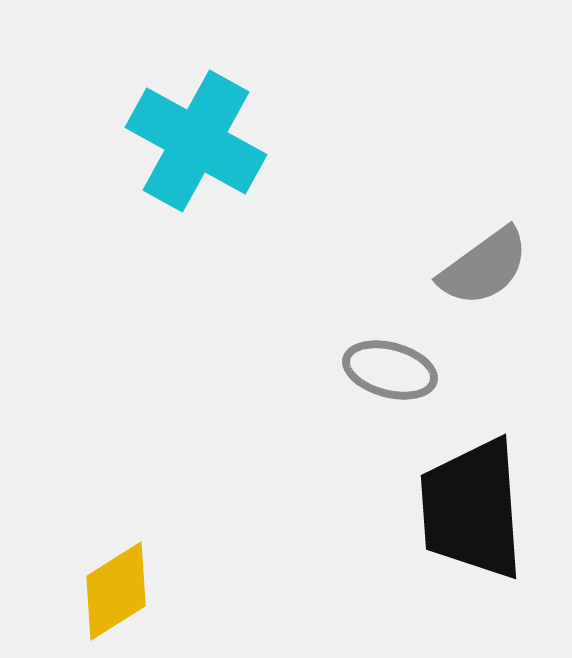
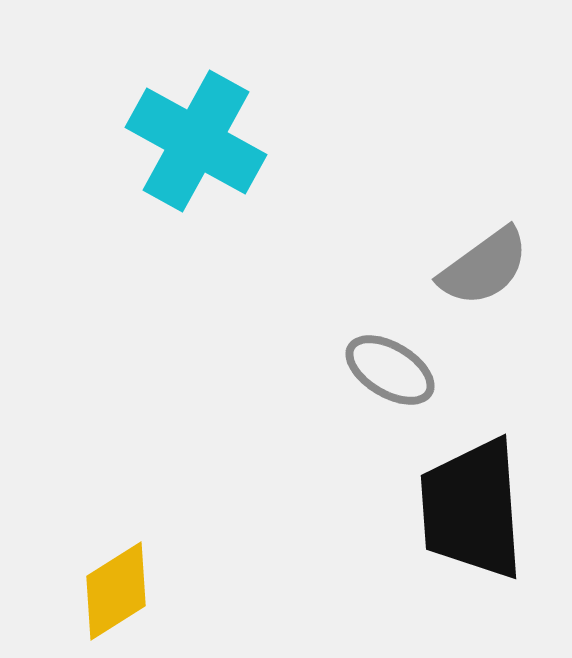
gray ellipse: rotated 16 degrees clockwise
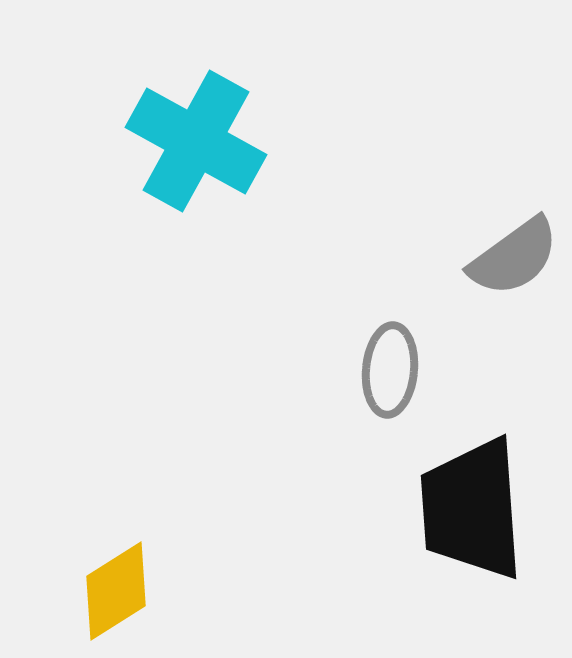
gray semicircle: moved 30 px right, 10 px up
gray ellipse: rotated 64 degrees clockwise
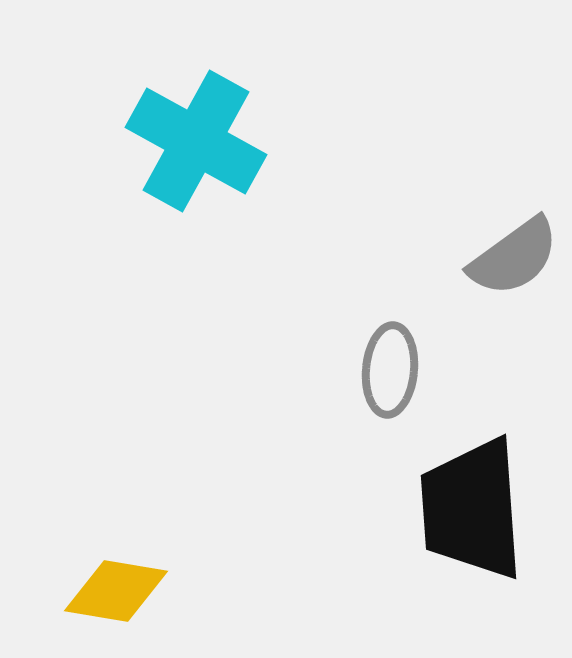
yellow diamond: rotated 42 degrees clockwise
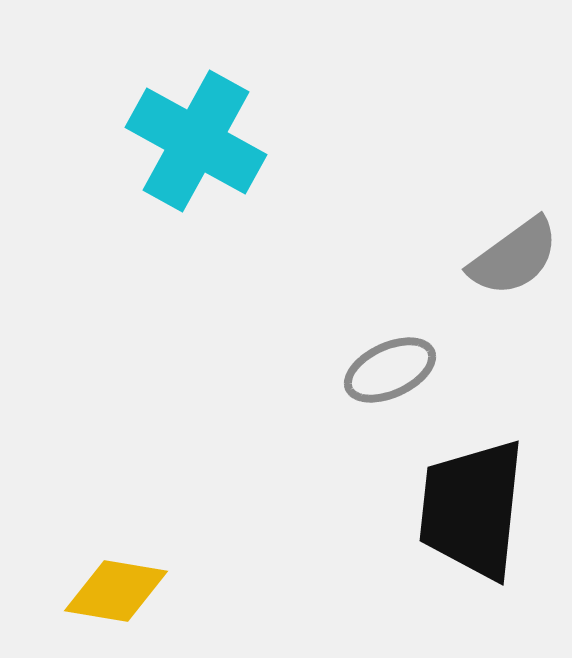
gray ellipse: rotated 60 degrees clockwise
black trapezoid: rotated 10 degrees clockwise
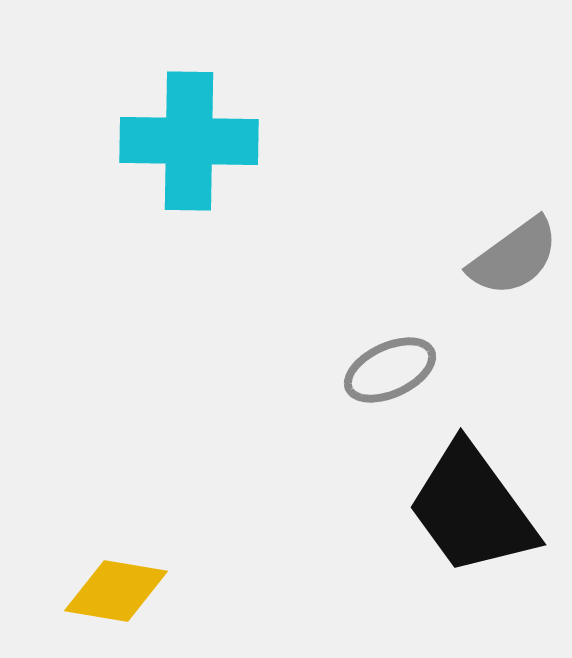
cyan cross: moved 7 px left; rotated 28 degrees counterclockwise
black trapezoid: rotated 42 degrees counterclockwise
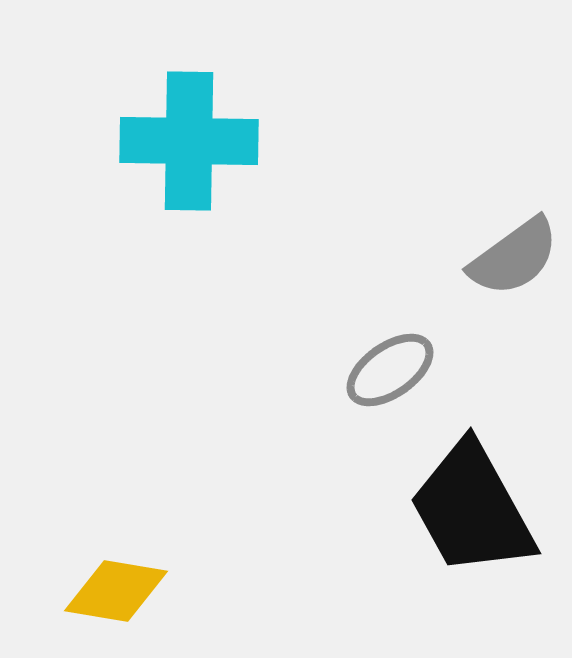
gray ellipse: rotated 10 degrees counterclockwise
black trapezoid: rotated 7 degrees clockwise
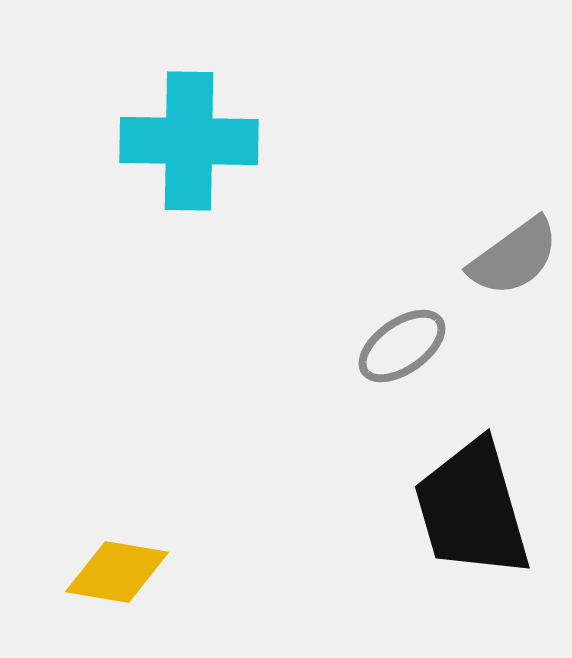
gray ellipse: moved 12 px right, 24 px up
black trapezoid: rotated 13 degrees clockwise
yellow diamond: moved 1 px right, 19 px up
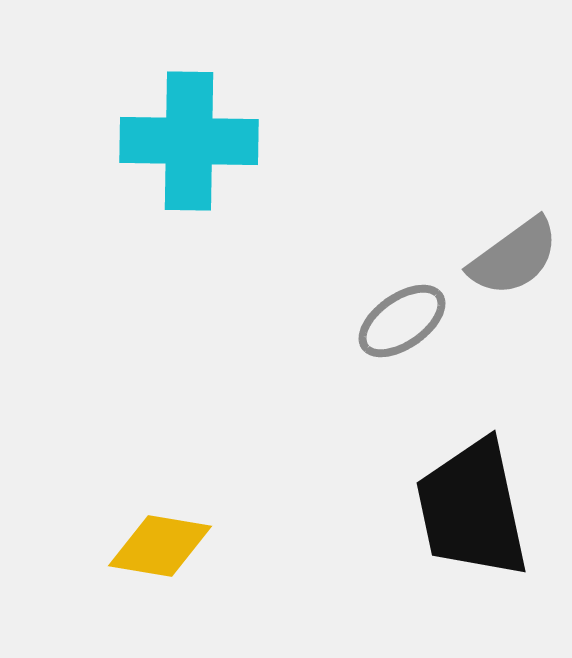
gray ellipse: moved 25 px up
black trapezoid: rotated 4 degrees clockwise
yellow diamond: moved 43 px right, 26 px up
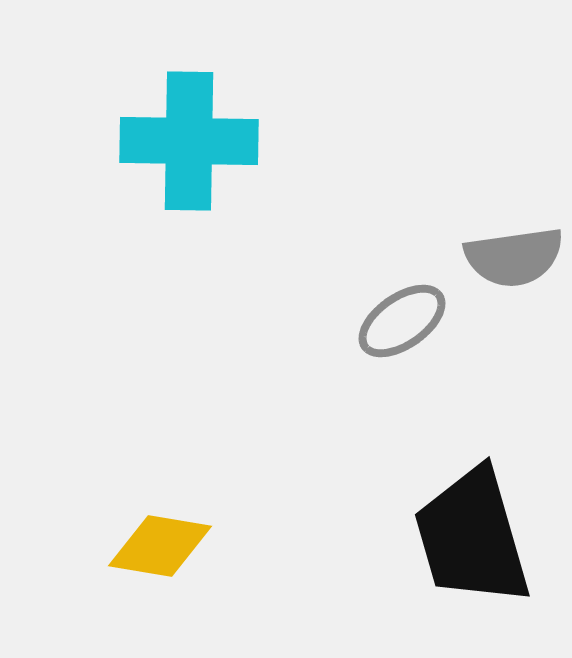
gray semicircle: rotated 28 degrees clockwise
black trapezoid: moved 28 px down; rotated 4 degrees counterclockwise
